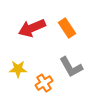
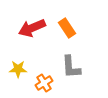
gray L-shape: rotated 25 degrees clockwise
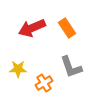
gray L-shape: rotated 15 degrees counterclockwise
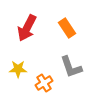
red arrow: moved 5 px left; rotated 40 degrees counterclockwise
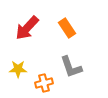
red arrow: rotated 16 degrees clockwise
orange cross: rotated 18 degrees clockwise
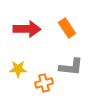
red arrow: moved 1 px down; rotated 132 degrees counterclockwise
gray L-shape: rotated 65 degrees counterclockwise
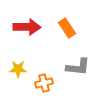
red arrow: moved 2 px up
gray L-shape: moved 7 px right
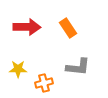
orange rectangle: moved 1 px right
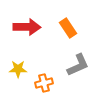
gray L-shape: moved 2 px up; rotated 30 degrees counterclockwise
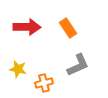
yellow star: rotated 12 degrees clockwise
